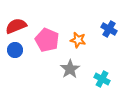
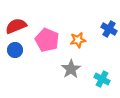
orange star: rotated 21 degrees counterclockwise
gray star: moved 1 px right
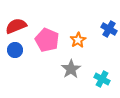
orange star: rotated 21 degrees counterclockwise
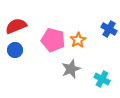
pink pentagon: moved 6 px right; rotated 10 degrees counterclockwise
gray star: rotated 12 degrees clockwise
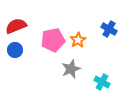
pink pentagon: rotated 25 degrees counterclockwise
cyan cross: moved 3 px down
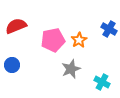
orange star: moved 1 px right
blue circle: moved 3 px left, 15 px down
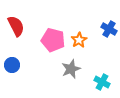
red semicircle: rotated 85 degrees clockwise
pink pentagon: rotated 25 degrees clockwise
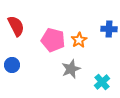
blue cross: rotated 28 degrees counterclockwise
cyan cross: rotated 21 degrees clockwise
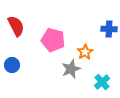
orange star: moved 6 px right, 12 px down
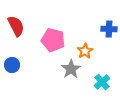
orange star: moved 1 px up
gray star: rotated 12 degrees counterclockwise
